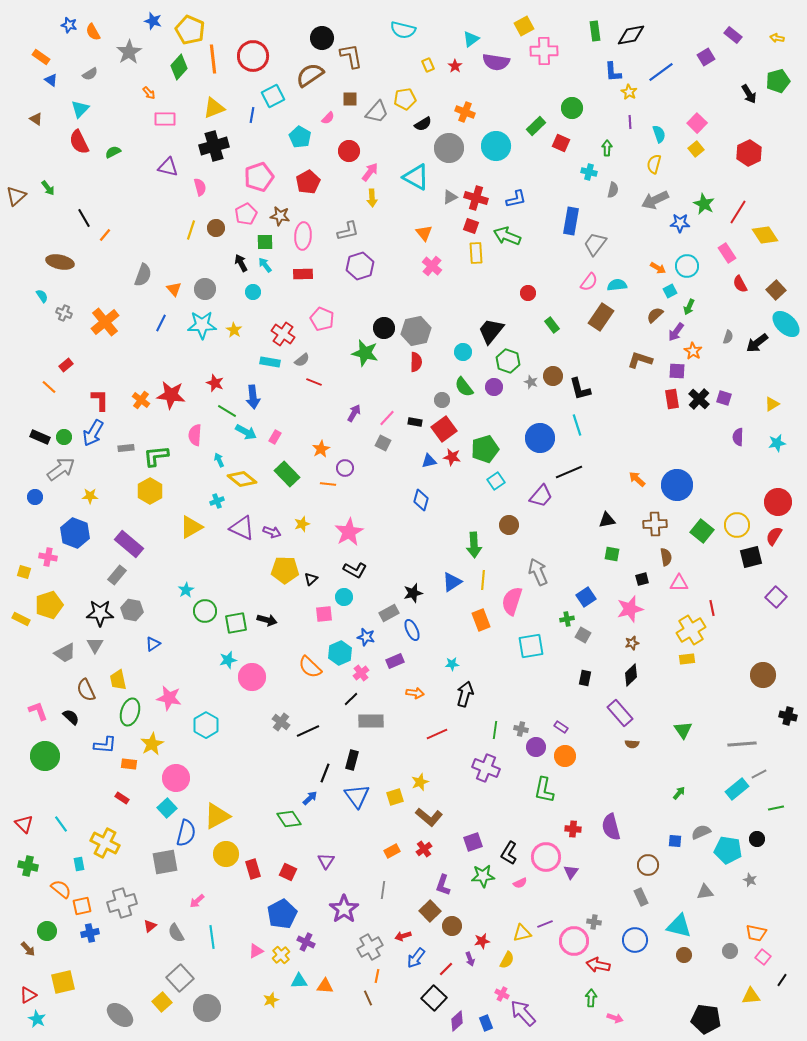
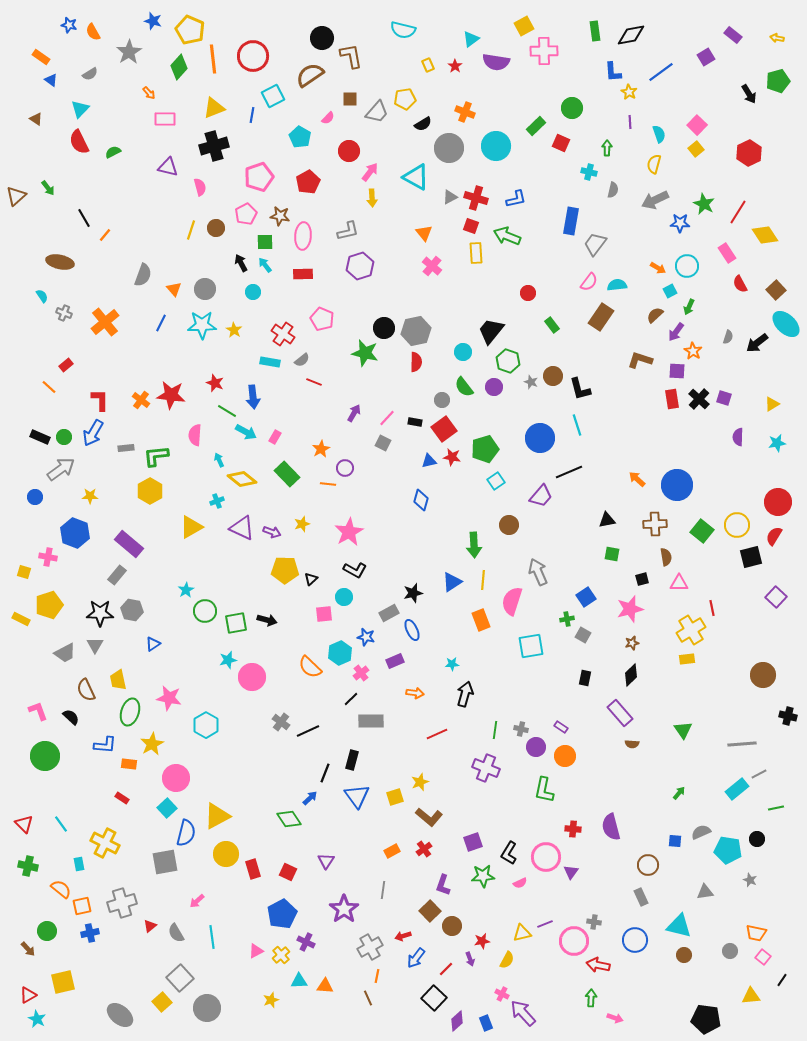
pink square at (697, 123): moved 2 px down
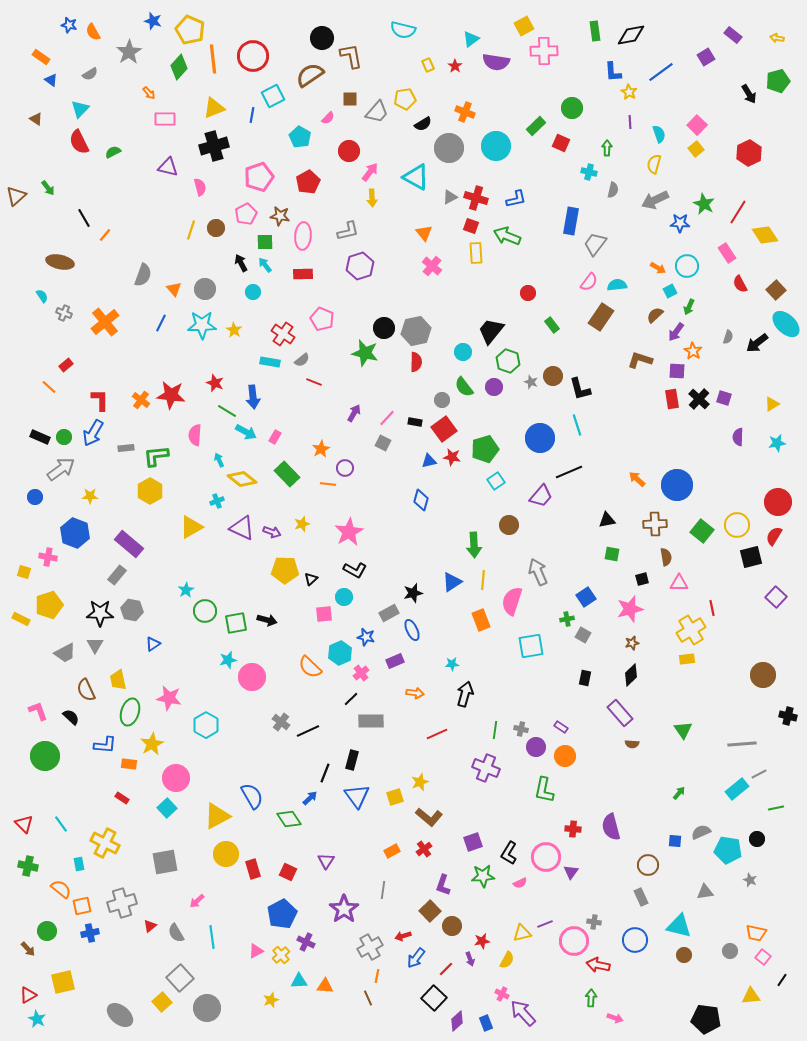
blue semicircle at (186, 833): moved 66 px right, 37 px up; rotated 44 degrees counterclockwise
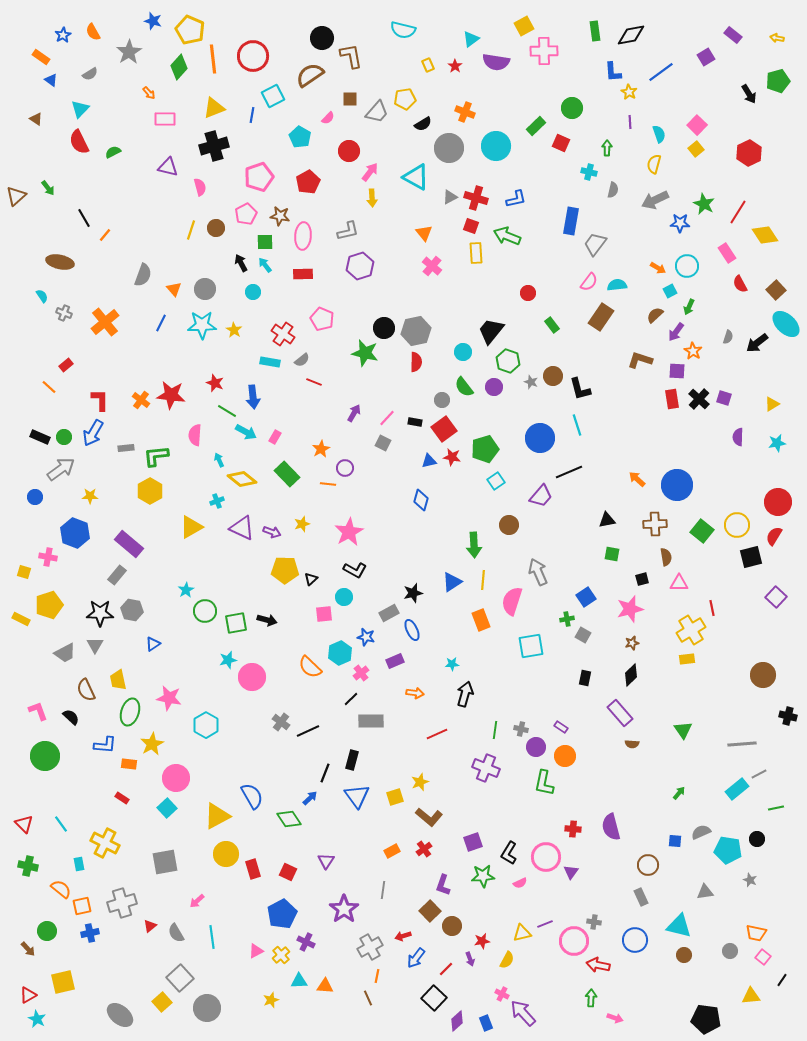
blue star at (69, 25): moved 6 px left, 10 px down; rotated 28 degrees clockwise
green L-shape at (544, 790): moved 7 px up
